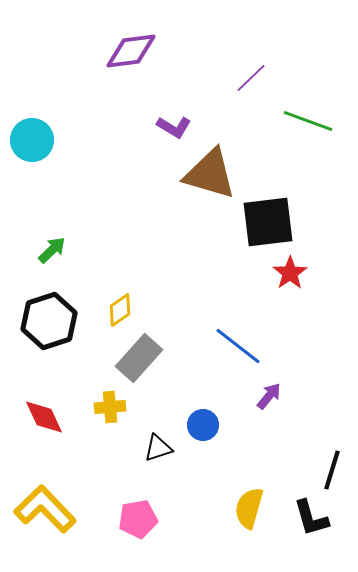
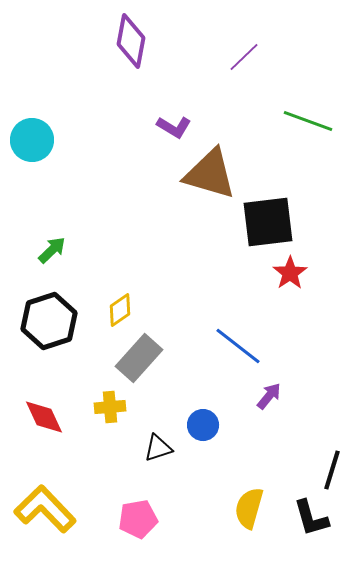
purple diamond: moved 10 px up; rotated 72 degrees counterclockwise
purple line: moved 7 px left, 21 px up
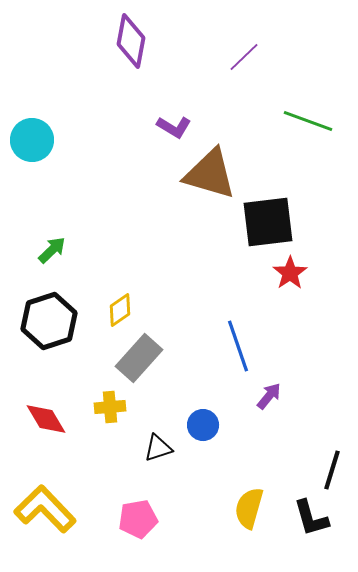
blue line: rotated 33 degrees clockwise
red diamond: moved 2 px right, 2 px down; rotated 6 degrees counterclockwise
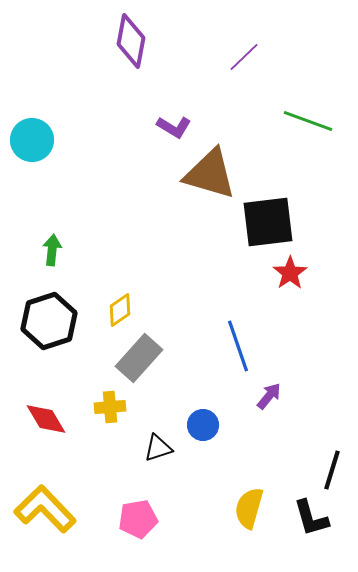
green arrow: rotated 40 degrees counterclockwise
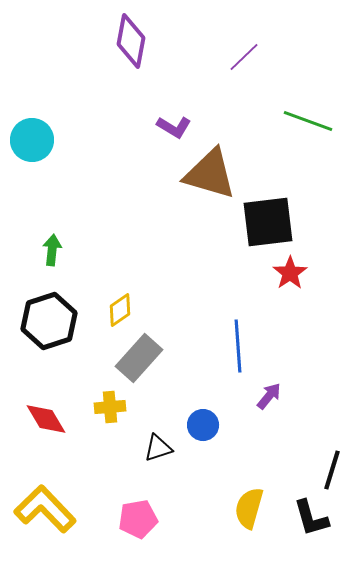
blue line: rotated 15 degrees clockwise
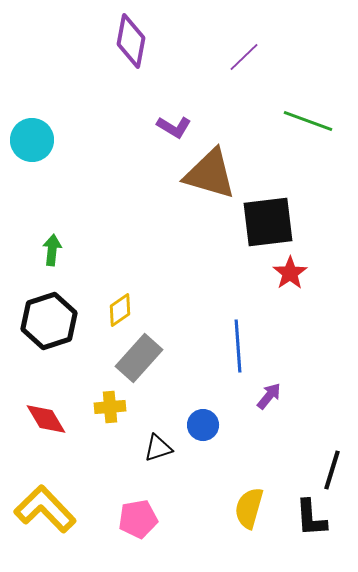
black L-shape: rotated 12 degrees clockwise
